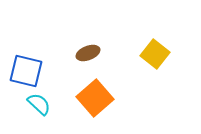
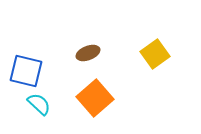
yellow square: rotated 16 degrees clockwise
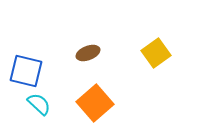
yellow square: moved 1 px right, 1 px up
orange square: moved 5 px down
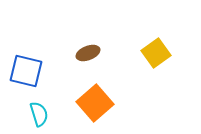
cyan semicircle: moved 10 px down; rotated 30 degrees clockwise
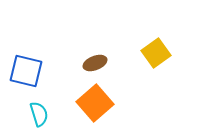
brown ellipse: moved 7 px right, 10 px down
